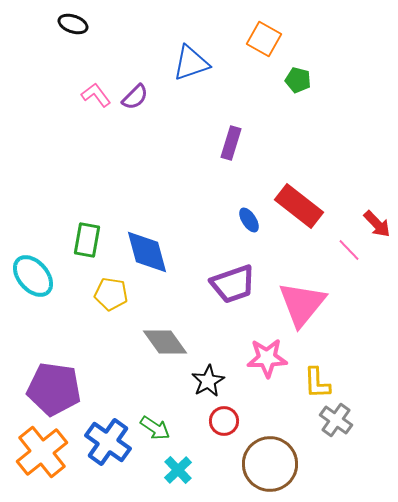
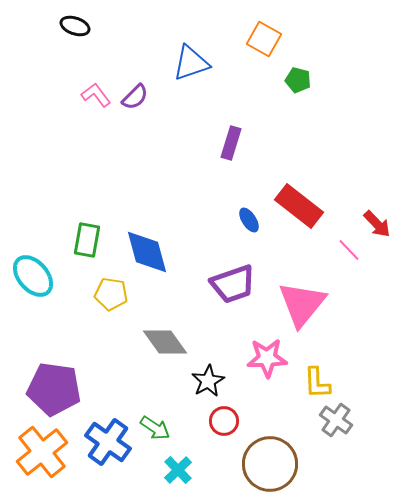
black ellipse: moved 2 px right, 2 px down
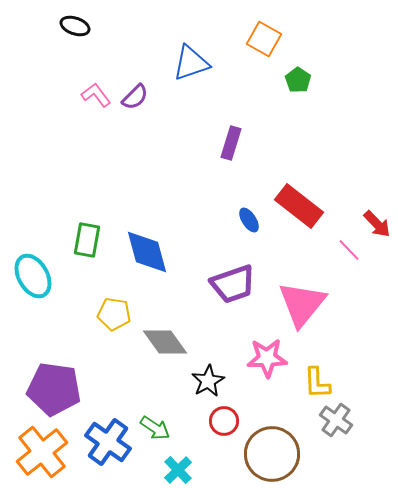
green pentagon: rotated 20 degrees clockwise
cyan ellipse: rotated 12 degrees clockwise
yellow pentagon: moved 3 px right, 20 px down
brown circle: moved 2 px right, 10 px up
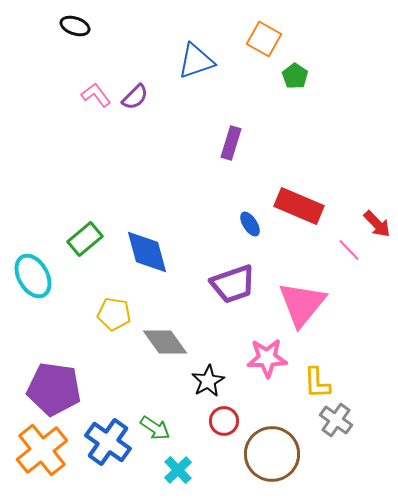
blue triangle: moved 5 px right, 2 px up
green pentagon: moved 3 px left, 4 px up
red rectangle: rotated 15 degrees counterclockwise
blue ellipse: moved 1 px right, 4 px down
green rectangle: moved 2 px left, 1 px up; rotated 40 degrees clockwise
orange cross: moved 2 px up
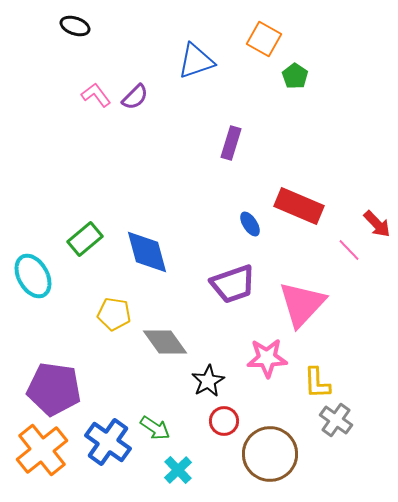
pink triangle: rotated 4 degrees clockwise
brown circle: moved 2 px left
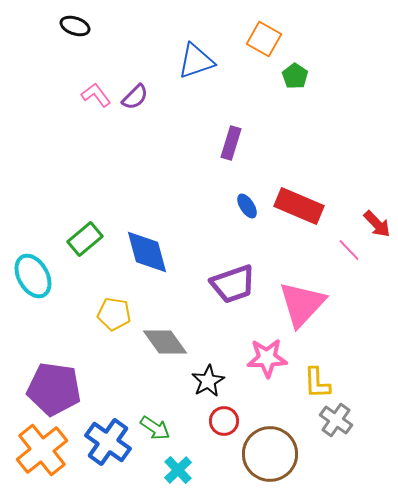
blue ellipse: moved 3 px left, 18 px up
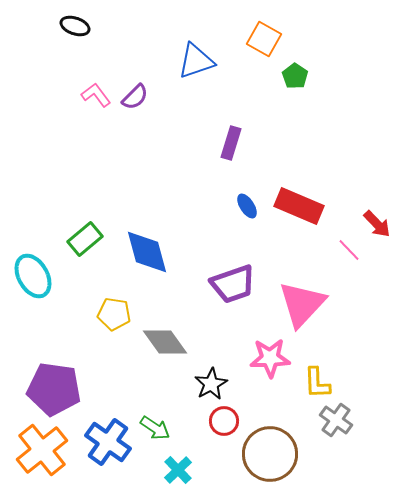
pink star: moved 3 px right
black star: moved 3 px right, 3 px down
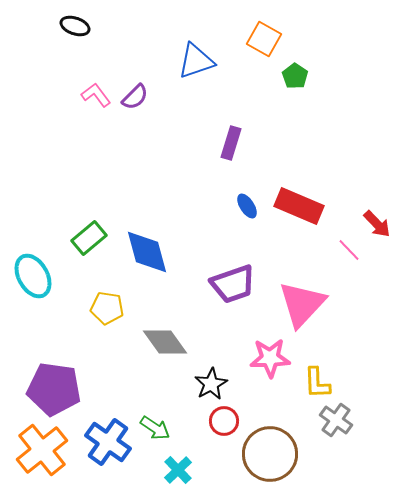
green rectangle: moved 4 px right, 1 px up
yellow pentagon: moved 7 px left, 6 px up
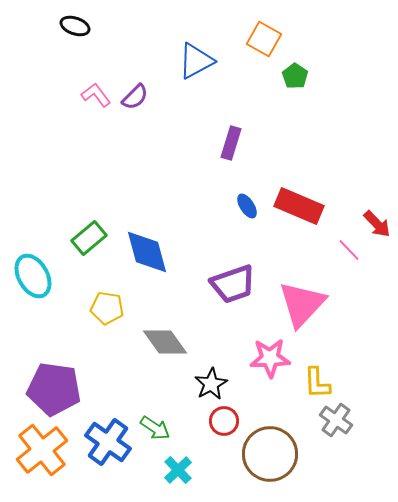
blue triangle: rotated 9 degrees counterclockwise
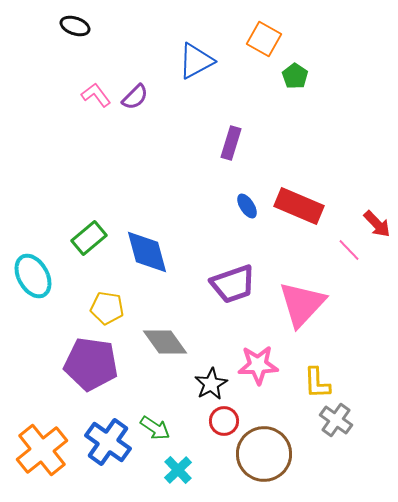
pink star: moved 12 px left, 7 px down
purple pentagon: moved 37 px right, 25 px up
brown circle: moved 6 px left
